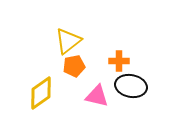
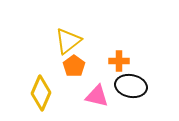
orange pentagon: rotated 25 degrees counterclockwise
yellow diamond: rotated 32 degrees counterclockwise
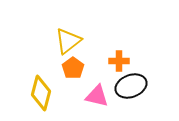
orange pentagon: moved 1 px left, 2 px down
black ellipse: rotated 32 degrees counterclockwise
yellow diamond: rotated 8 degrees counterclockwise
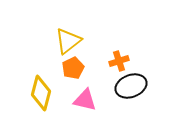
orange cross: rotated 18 degrees counterclockwise
orange pentagon: rotated 10 degrees clockwise
pink triangle: moved 12 px left, 4 px down
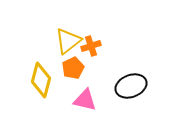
orange cross: moved 28 px left, 15 px up
yellow diamond: moved 13 px up
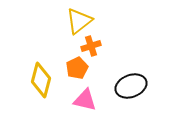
yellow triangle: moved 11 px right, 20 px up
orange pentagon: moved 4 px right
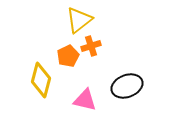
yellow triangle: moved 1 px up
orange pentagon: moved 9 px left, 12 px up
black ellipse: moved 4 px left
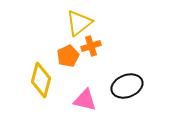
yellow triangle: moved 3 px down
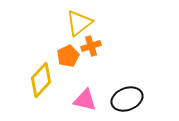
yellow diamond: rotated 28 degrees clockwise
black ellipse: moved 13 px down
